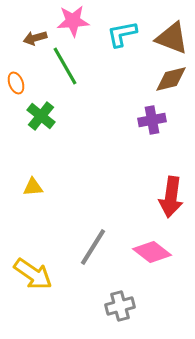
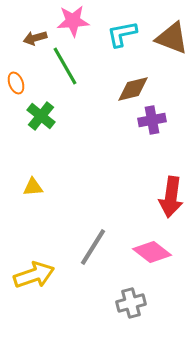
brown diamond: moved 38 px left, 10 px down
yellow arrow: moved 1 px right, 1 px down; rotated 54 degrees counterclockwise
gray cross: moved 11 px right, 3 px up
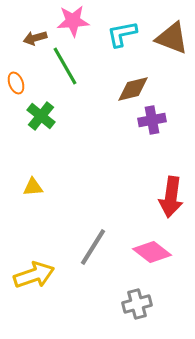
gray cross: moved 6 px right, 1 px down
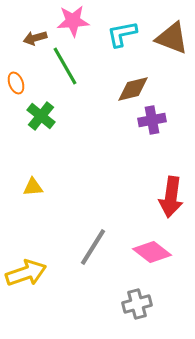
yellow arrow: moved 8 px left, 2 px up
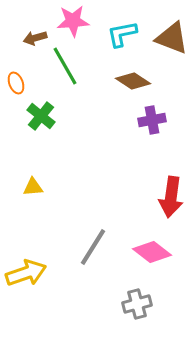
brown diamond: moved 8 px up; rotated 48 degrees clockwise
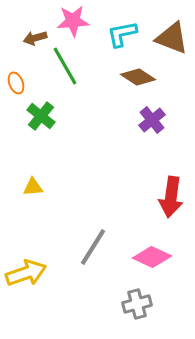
brown diamond: moved 5 px right, 4 px up
purple cross: rotated 28 degrees counterclockwise
pink diamond: moved 5 px down; rotated 12 degrees counterclockwise
